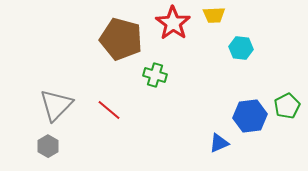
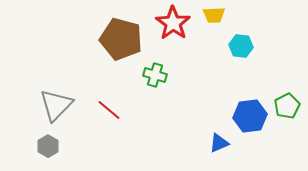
cyan hexagon: moved 2 px up
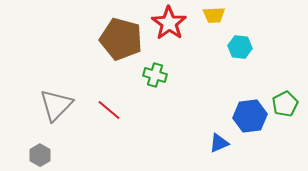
red star: moved 4 px left
cyan hexagon: moved 1 px left, 1 px down
green pentagon: moved 2 px left, 2 px up
gray hexagon: moved 8 px left, 9 px down
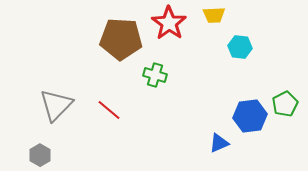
brown pentagon: rotated 12 degrees counterclockwise
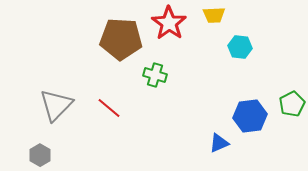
green pentagon: moved 7 px right
red line: moved 2 px up
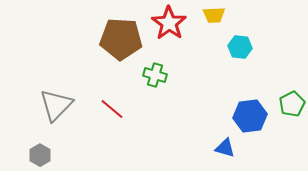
red line: moved 3 px right, 1 px down
blue triangle: moved 6 px right, 5 px down; rotated 40 degrees clockwise
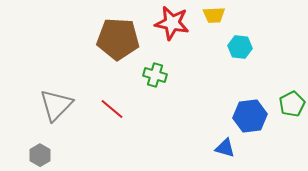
red star: moved 3 px right; rotated 24 degrees counterclockwise
brown pentagon: moved 3 px left
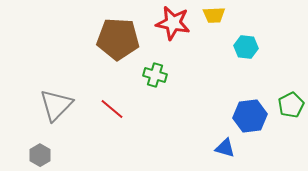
red star: moved 1 px right
cyan hexagon: moved 6 px right
green pentagon: moved 1 px left, 1 px down
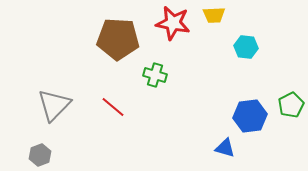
gray triangle: moved 2 px left
red line: moved 1 px right, 2 px up
gray hexagon: rotated 10 degrees clockwise
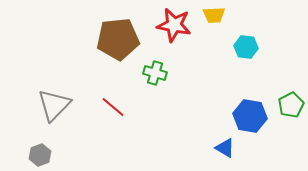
red star: moved 1 px right, 2 px down
brown pentagon: rotated 9 degrees counterclockwise
green cross: moved 2 px up
blue hexagon: rotated 16 degrees clockwise
blue triangle: rotated 15 degrees clockwise
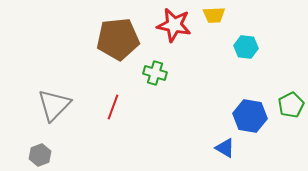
red line: rotated 70 degrees clockwise
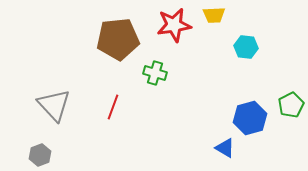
red star: rotated 20 degrees counterclockwise
gray triangle: rotated 27 degrees counterclockwise
blue hexagon: moved 2 px down; rotated 24 degrees counterclockwise
